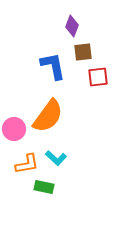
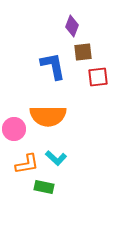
orange semicircle: rotated 54 degrees clockwise
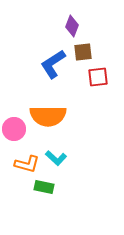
blue L-shape: moved 2 px up; rotated 112 degrees counterclockwise
orange L-shape: rotated 25 degrees clockwise
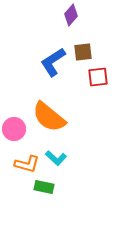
purple diamond: moved 1 px left, 11 px up; rotated 20 degrees clockwise
blue L-shape: moved 2 px up
orange semicircle: moved 1 px right, 1 px down; rotated 39 degrees clockwise
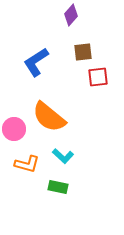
blue L-shape: moved 17 px left
cyan L-shape: moved 7 px right, 2 px up
green rectangle: moved 14 px right
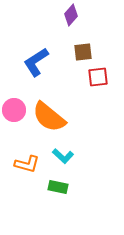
pink circle: moved 19 px up
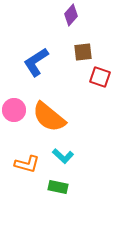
red square: moved 2 px right; rotated 25 degrees clockwise
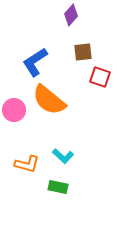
blue L-shape: moved 1 px left
orange semicircle: moved 17 px up
